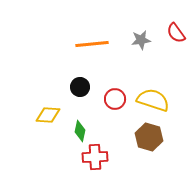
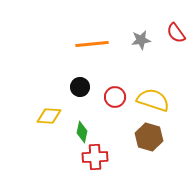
red circle: moved 2 px up
yellow diamond: moved 1 px right, 1 px down
green diamond: moved 2 px right, 1 px down
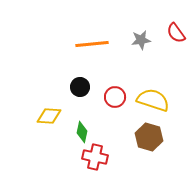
red cross: rotated 15 degrees clockwise
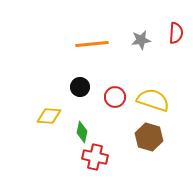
red semicircle: rotated 140 degrees counterclockwise
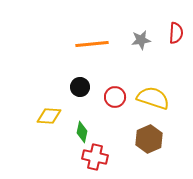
yellow semicircle: moved 2 px up
brown hexagon: moved 2 px down; rotated 20 degrees clockwise
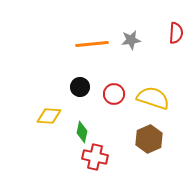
gray star: moved 10 px left
red circle: moved 1 px left, 3 px up
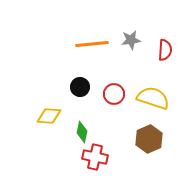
red semicircle: moved 11 px left, 17 px down
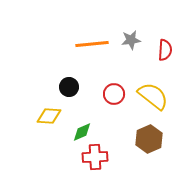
black circle: moved 11 px left
yellow semicircle: moved 2 px up; rotated 20 degrees clockwise
green diamond: rotated 55 degrees clockwise
red cross: rotated 15 degrees counterclockwise
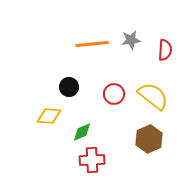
red cross: moved 3 px left, 3 px down
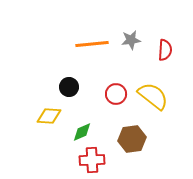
red circle: moved 2 px right
brown hexagon: moved 17 px left; rotated 16 degrees clockwise
